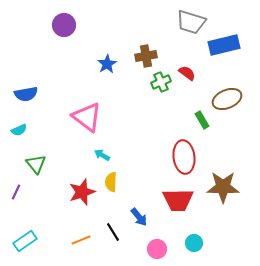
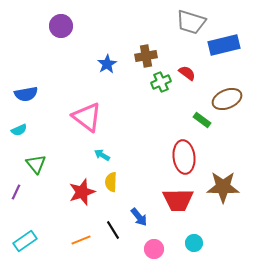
purple circle: moved 3 px left, 1 px down
green rectangle: rotated 24 degrees counterclockwise
black line: moved 2 px up
pink circle: moved 3 px left
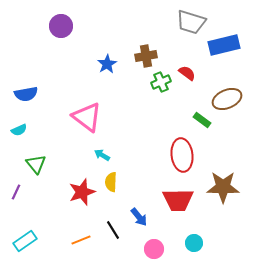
red ellipse: moved 2 px left, 2 px up
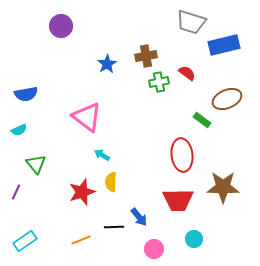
green cross: moved 2 px left; rotated 12 degrees clockwise
black line: moved 1 px right, 3 px up; rotated 60 degrees counterclockwise
cyan circle: moved 4 px up
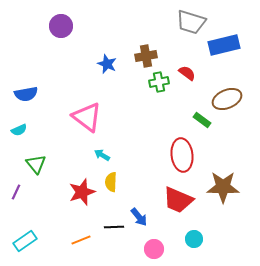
blue star: rotated 18 degrees counterclockwise
red trapezoid: rotated 24 degrees clockwise
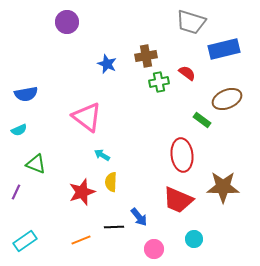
purple circle: moved 6 px right, 4 px up
blue rectangle: moved 4 px down
green triangle: rotated 30 degrees counterclockwise
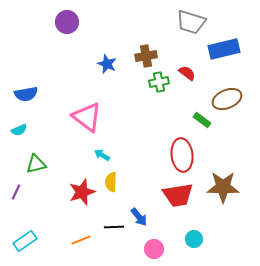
green triangle: rotated 35 degrees counterclockwise
red trapezoid: moved 5 px up; rotated 32 degrees counterclockwise
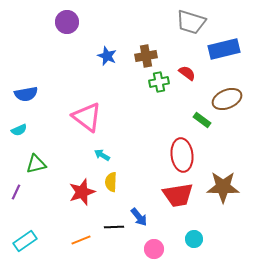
blue star: moved 8 px up
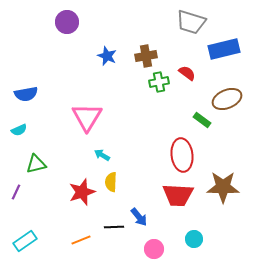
pink triangle: rotated 24 degrees clockwise
red trapezoid: rotated 12 degrees clockwise
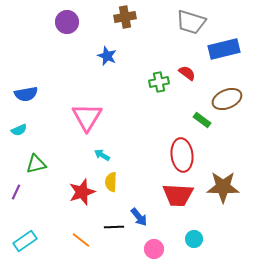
brown cross: moved 21 px left, 39 px up
orange line: rotated 60 degrees clockwise
